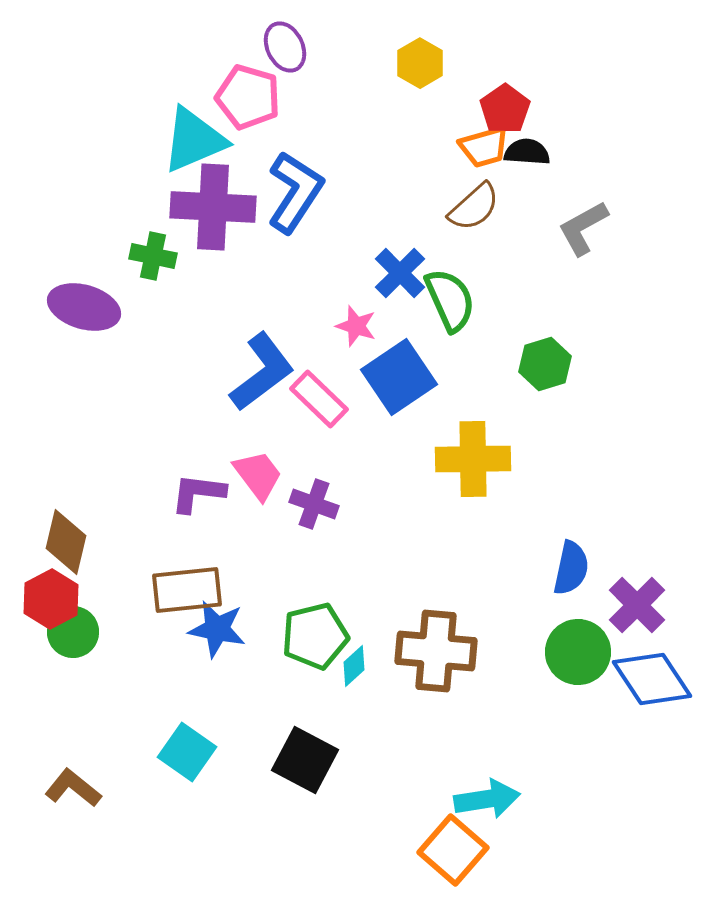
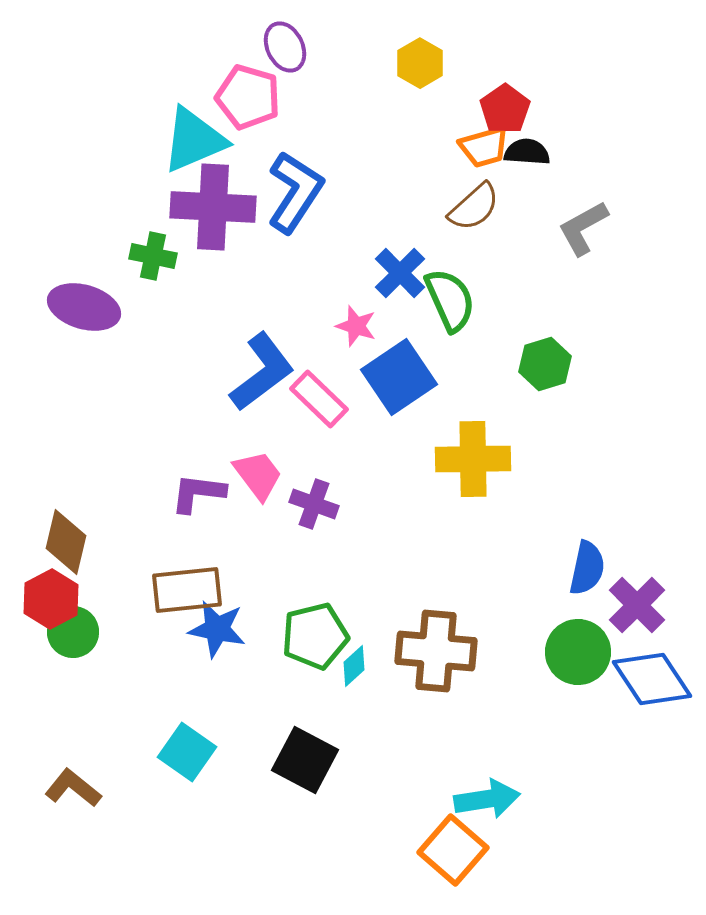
blue semicircle at (571, 568): moved 16 px right
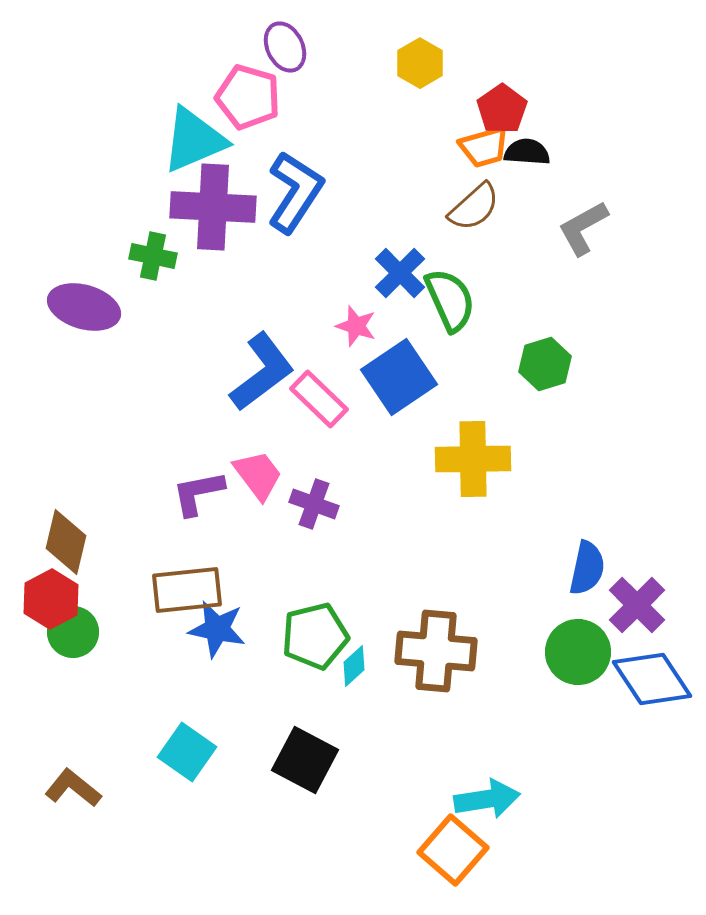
red pentagon at (505, 109): moved 3 px left
purple L-shape at (198, 493): rotated 18 degrees counterclockwise
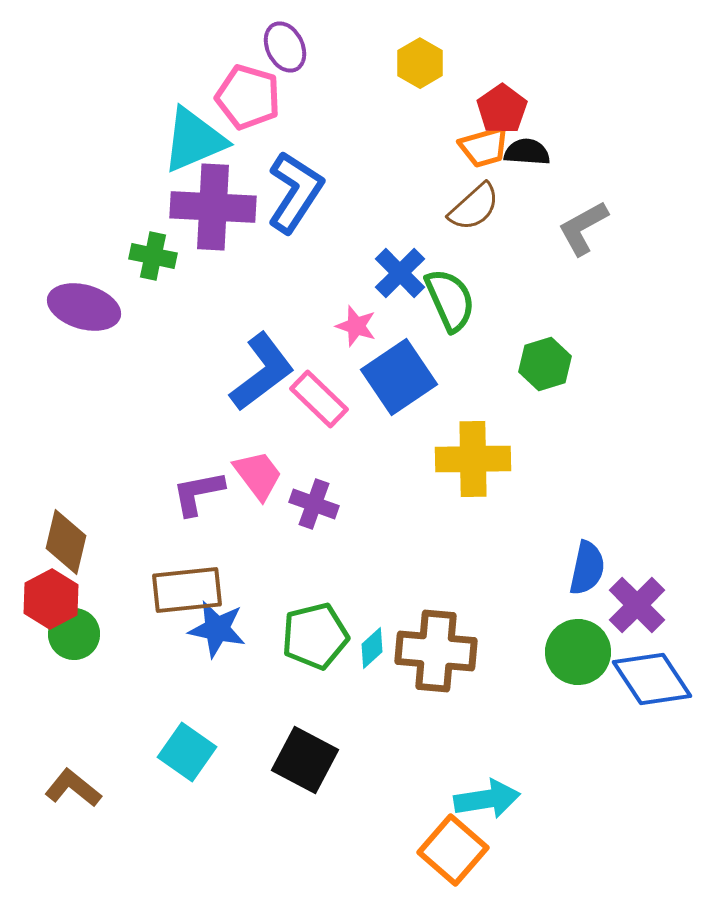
green circle at (73, 632): moved 1 px right, 2 px down
cyan diamond at (354, 666): moved 18 px right, 18 px up
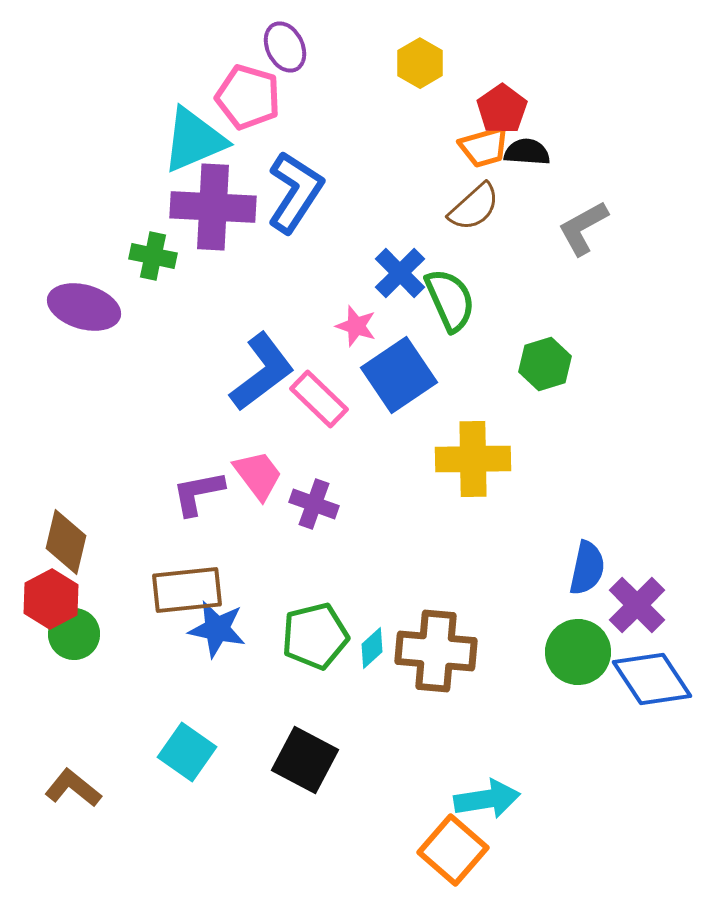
blue square at (399, 377): moved 2 px up
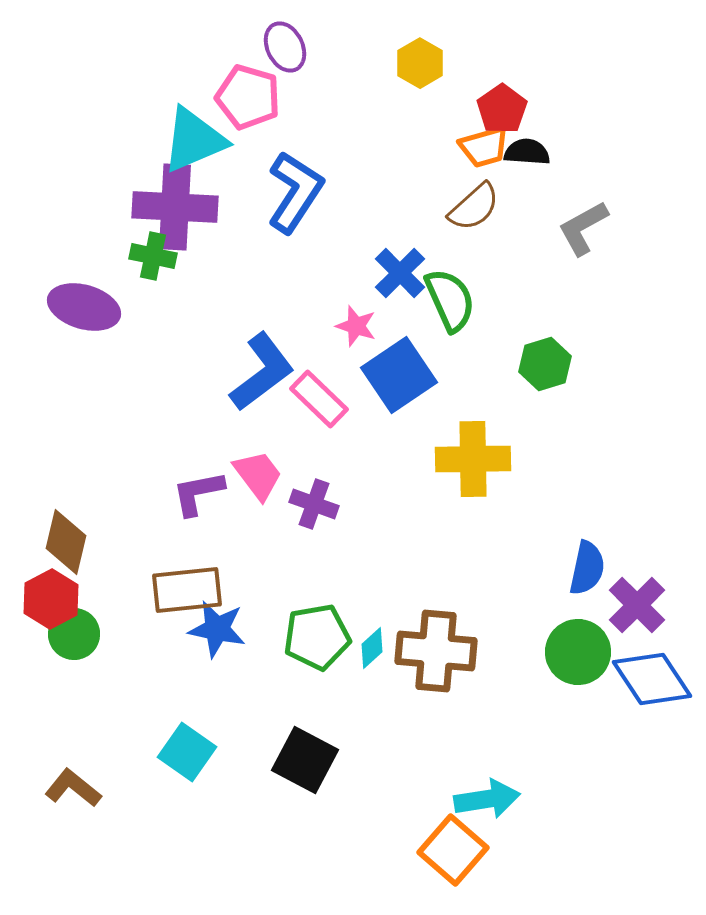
purple cross at (213, 207): moved 38 px left
green pentagon at (315, 636): moved 2 px right, 1 px down; rotated 4 degrees clockwise
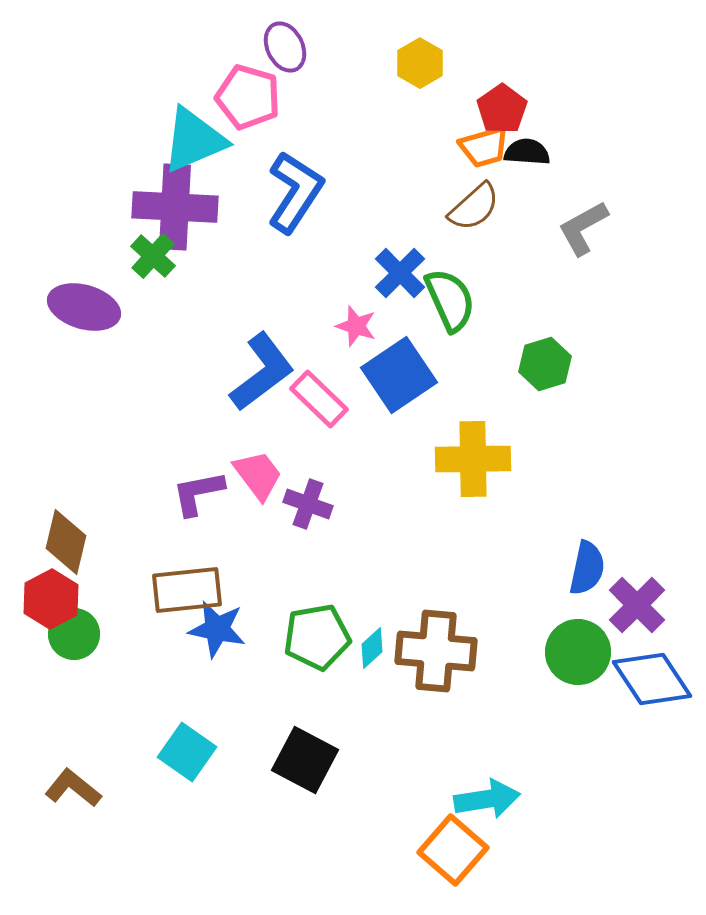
green cross at (153, 256): rotated 30 degrees clockwise
purple cross at (314, 504): moved 6 px left
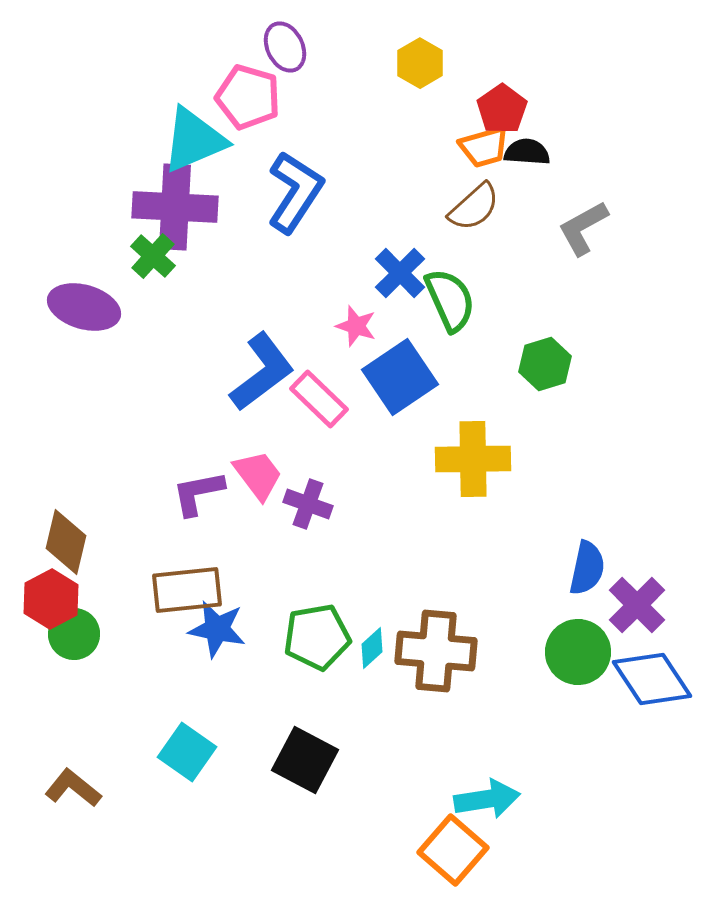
blue square at (399, 375): moved 1 px right, 2 px down
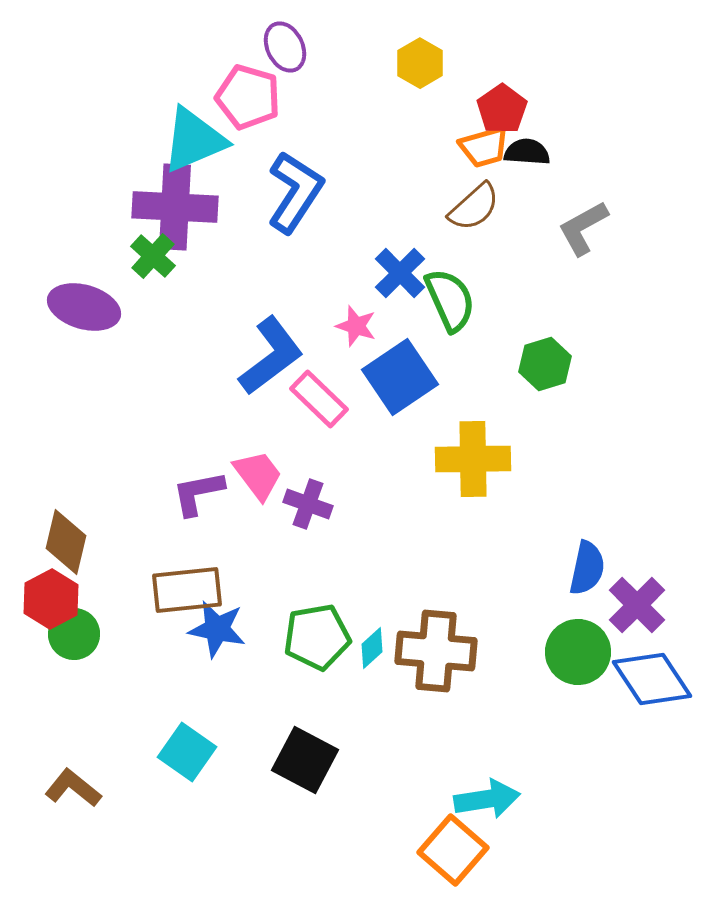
blue L-shape at (262, 372): moved 9 px right, 16 px up
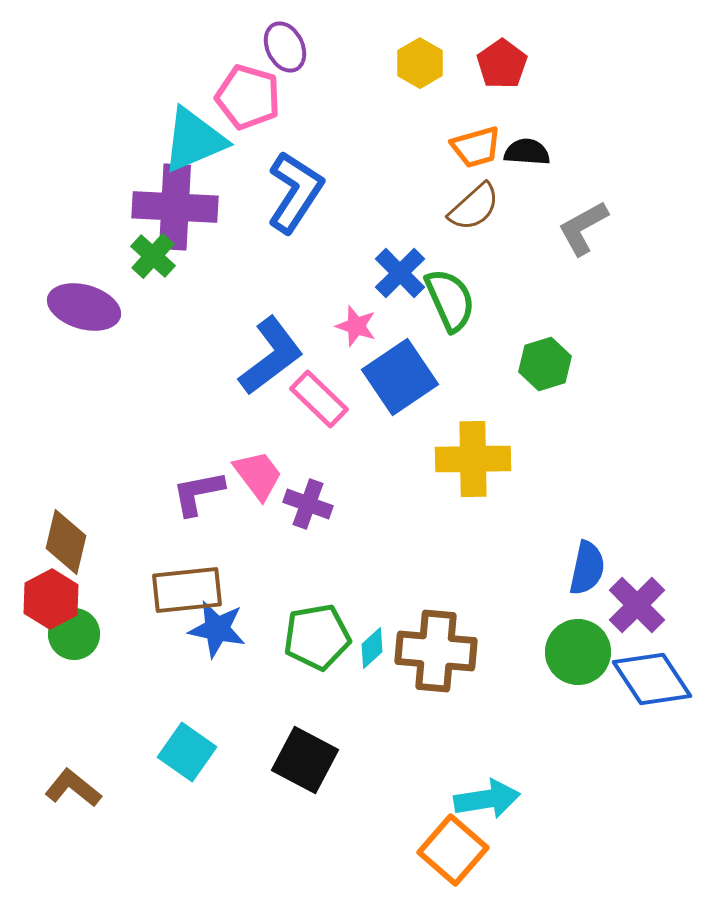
red pentagon at (502, 109): moved 45 px up
orange trapezoid at (484, 147): moved 8 px left
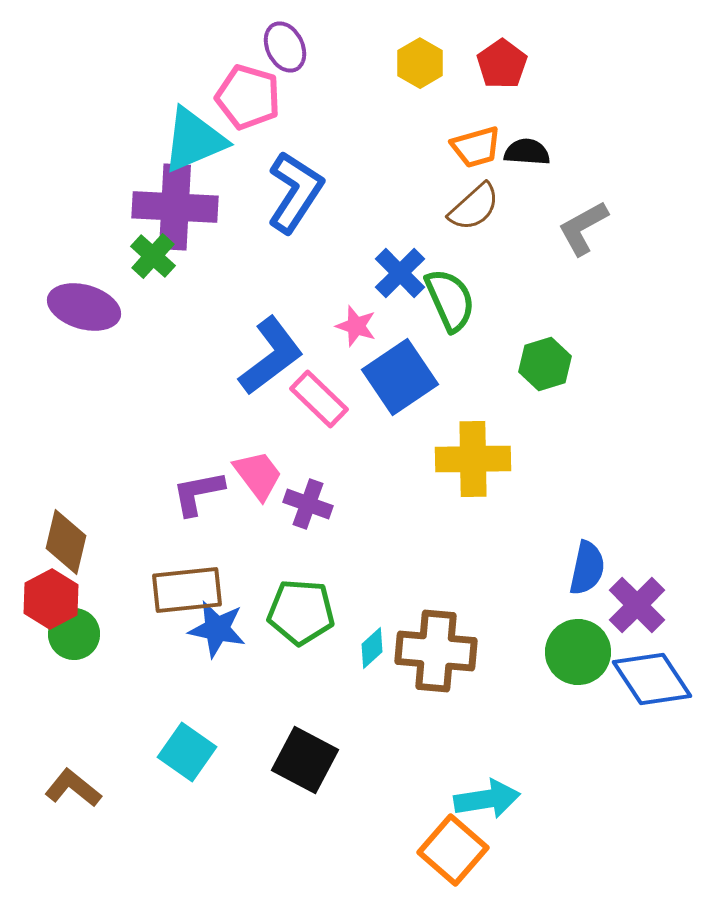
green pentagon at (317, 637): moved 16 px left, 25 px up; rotated 14 degrees clockwise
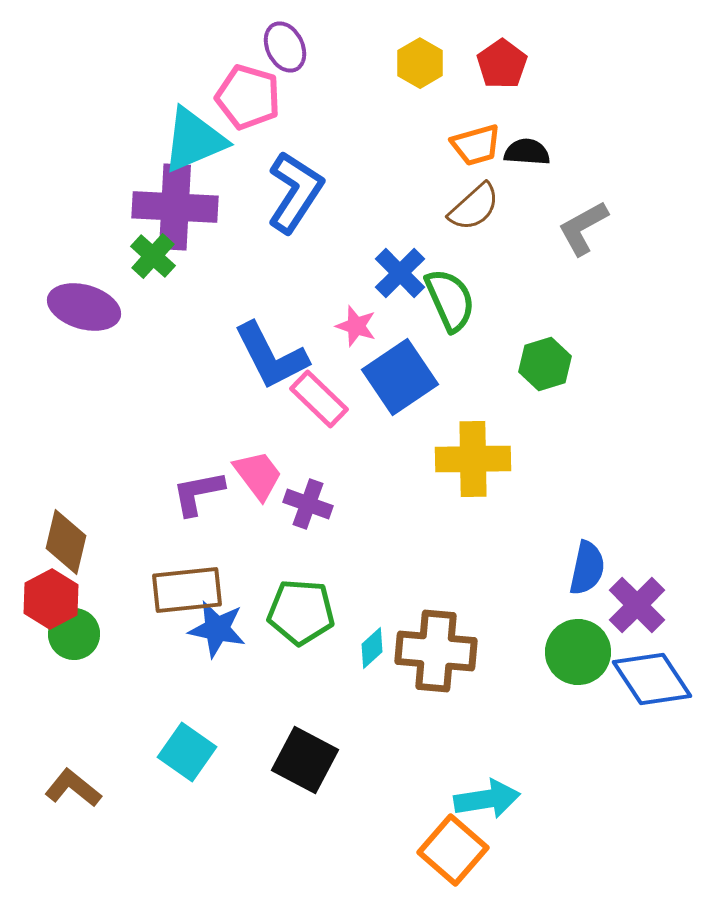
orange trapezoid at (476, 147): moved 2 px up
blue L-shape at (271, 356): rotated 100 degrees clockwise
